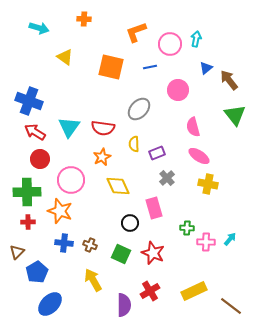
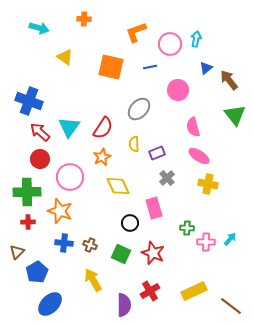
red semicircle at (103, 128): rotated 65 degrees counterclockwise
red arrow at (35, 132): moved 5 px right; rotated 10 degrees clockwise
pink circle at (71, 180): moved 1 px left, 3 px up
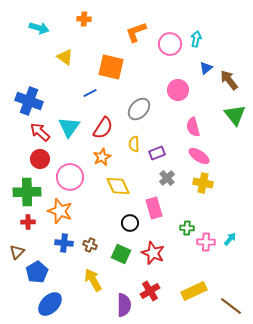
blue line at (150, 67): moved 60 px left, 26 px down; rotated 16 degrees counterclockwise
yellow cross at (208, 184): moved 5 px left, 1 px up
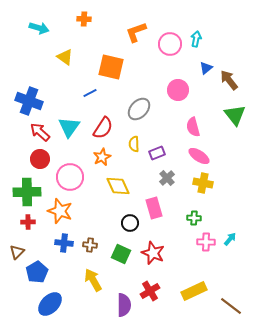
green cross at (187, 228): moved 7 px right, 10 px up
brown cross at (90, 245): rotated 16 degrees counterclockwise
